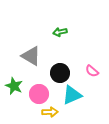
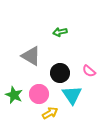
pink semicircle: moved 3 px left
green star: moved 9 px down
cyan triangle: rotated 40 degrees counterclockwise
yellow arrow: moved 1 px down; rotated 28 degrees counterclockwise
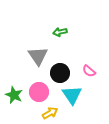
gray triangle: moved 7 px right; rotated 25 degrees clockwise
pink circle: moved 2 px up
